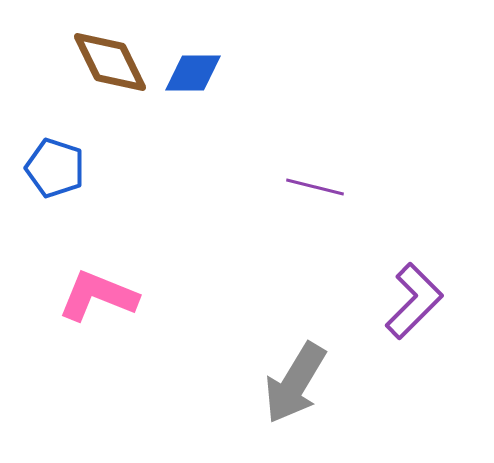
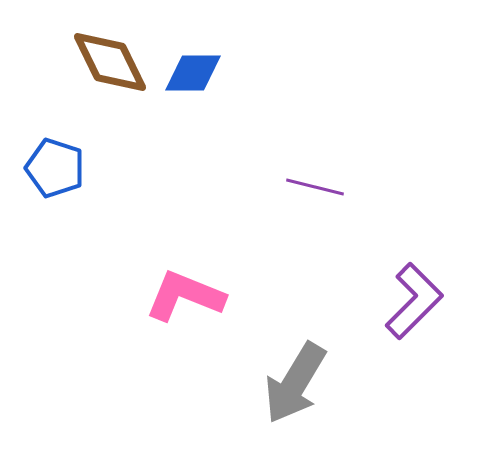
pink L-shape: moved 87 px right
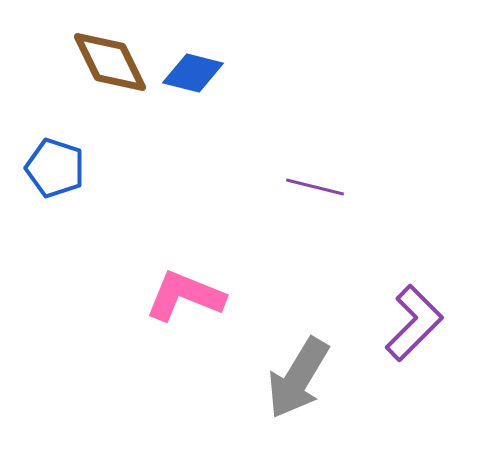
blue diamond: rotated 14 degrees clockwise
purple L-shape: moved 22 px down
gray arrow: moved 3 px right, 5 px up
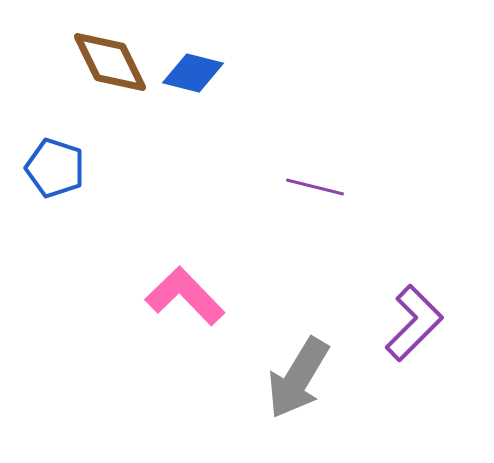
pink L-shape: rotated 24 degrees clockwise
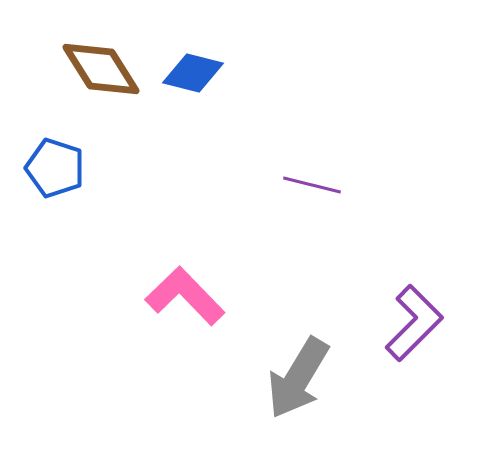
brown diamond: moved 9 px left, 7 px down; rotated 6 degrees counterclockwise
purple line: moved 3 px left, 2 px up
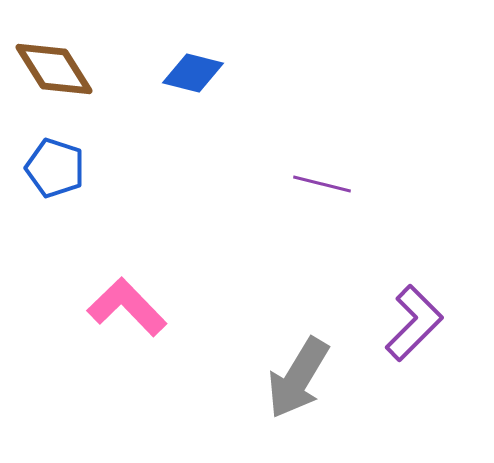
brown diamond: moved 47 px left
purple line: moved 10 px right, 1 px up
pink L-shape: moved 58 px left, 11 px down
